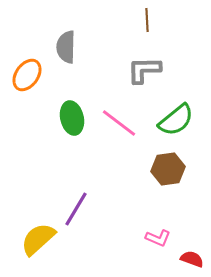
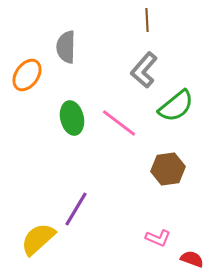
gray L-shape: rotated 48 degrees counterclockwise
green semicircle: moved 14 px up
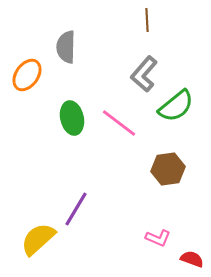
gray L-shape: moved 4 px down
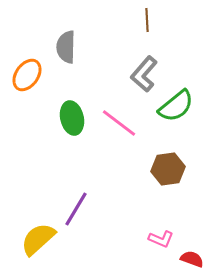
pink L-shape: moved 3 px right, 1 px down
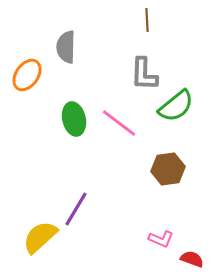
gray L-shape: rotated 39 degrees counterclockwise
green ellipse: moved 2 px right, 1 px down
yellow semicircle: moved 2 px right, 2 px up
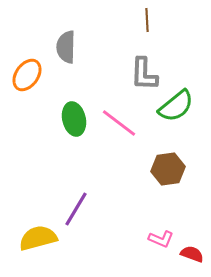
yellow semicircle: moved 2 px left, 1 px down; rotated 27 degrees clockwise
red semicircle: moved 5 px up
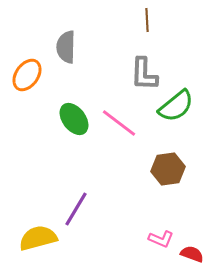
green ellipse: rotated 24 degrees counterclockwise
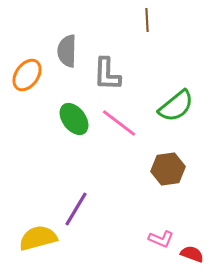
gray semicircle: moved 1 px right, 4 px down
gray L-shape: moved 37 px left
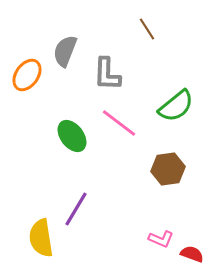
brown line: moved 9 px down; rotated 30 degrees counterclockwise
gray semicircle: moved 2 px left; rotated 20 degrees clockwise
green ellipse: moved 2 px left, 17 px down
yellow semicircle: moved 3 px right; rotated 84 degrees counterclockwise
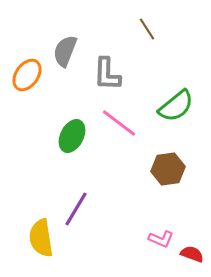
green ellipse: rotated 64 degrees clockwise
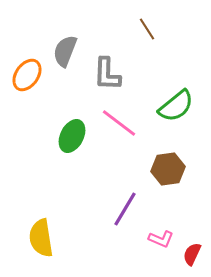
purple line: moved 49 px right
red semicircle: rotated 85 degrees counterclockwise
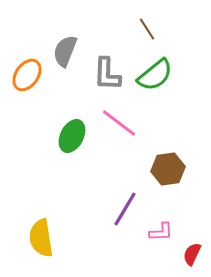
green semicircle: moved 21 px left, 31 px up
pink L-shape: moved 7 px up; rotated 25 degrees counterclockwise
